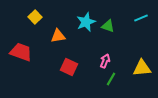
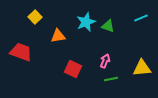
red square: moved 4 px right, 2 px down
green line: rotated 48 degrees clockwise
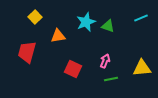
red trapezoid: moved 6 px right; rotated 95 degrees counterclockwise
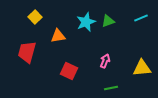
green triangle: moved 5 px up; rotated 40 degrees counterclockwise
red square: moved 4 px left, 2 px down
green line: moved 9 px down
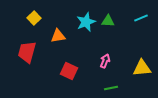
yellow square: moved 1 px left, 1 px down
green triangle: rotated 24 degrees clockwise
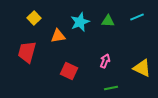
cyan line: moved 4 px left, 1 px up
cyan star: moved 6 px left
yellow triangle: rotated 30 degrees clockwise
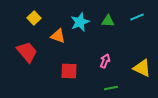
orange triangle: rotated 28 degrees clockwise
red trapezoid: rotated 125 degrees clockwise
red square: rotated 24 degrees counterclockwise
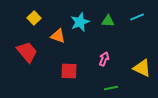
pink arrow: moved 1 px left, 2 px up
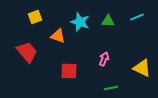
yellow square: moved 1 px right, 1 px up; rotated 24 degrees clockwise
cyan star: rotated 30 degrees counterclockwise
